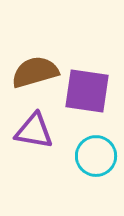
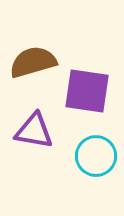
brown semicircle: moved 2 px left, 10 px up
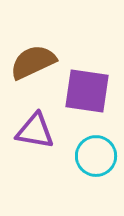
brown semicircle: rotated 9 degrees counterclockwise
purple triangle: moved 1 px right
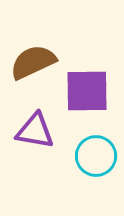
purple square: rotated 9 degrees counterclockwise
